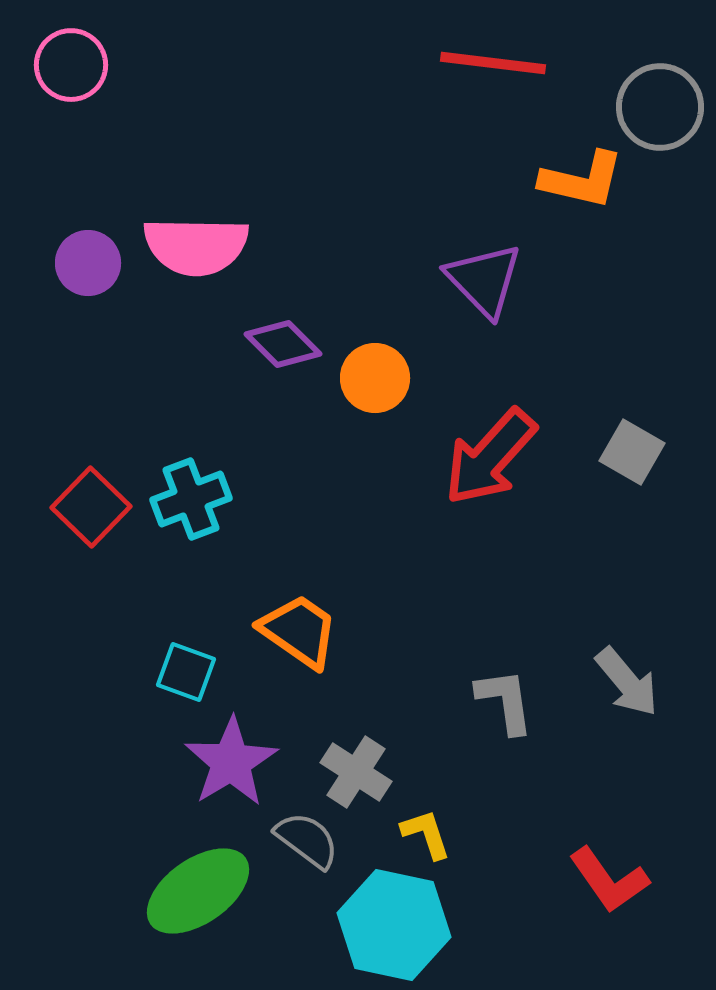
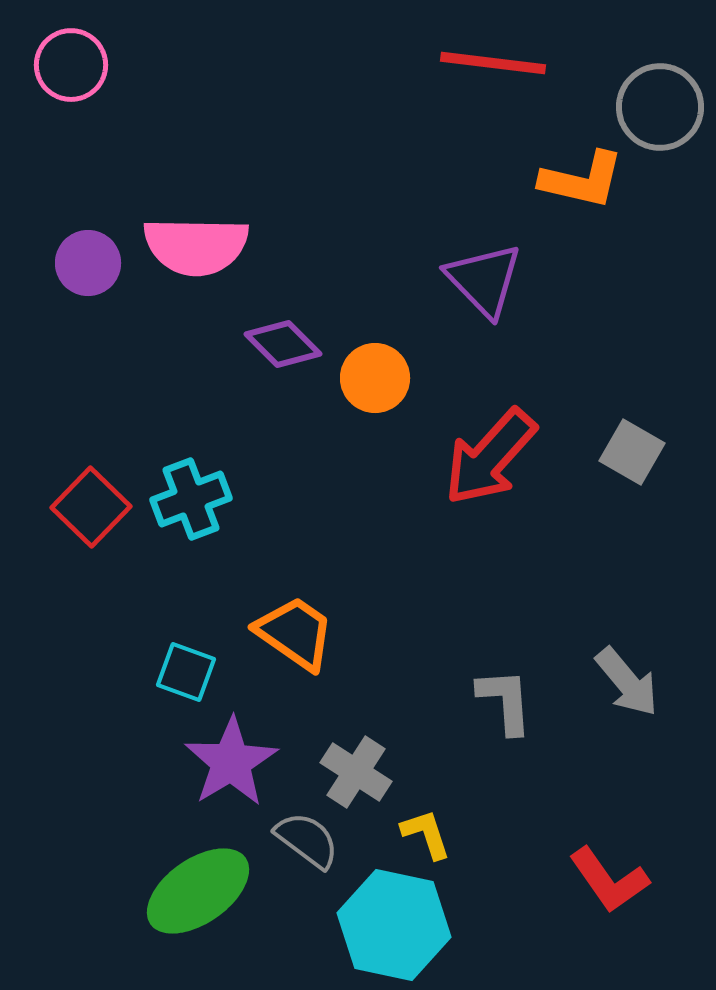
orange trapezoid: moved 4 px left, 2 px down
gray L-shape: rotated 4 degrees clockwise
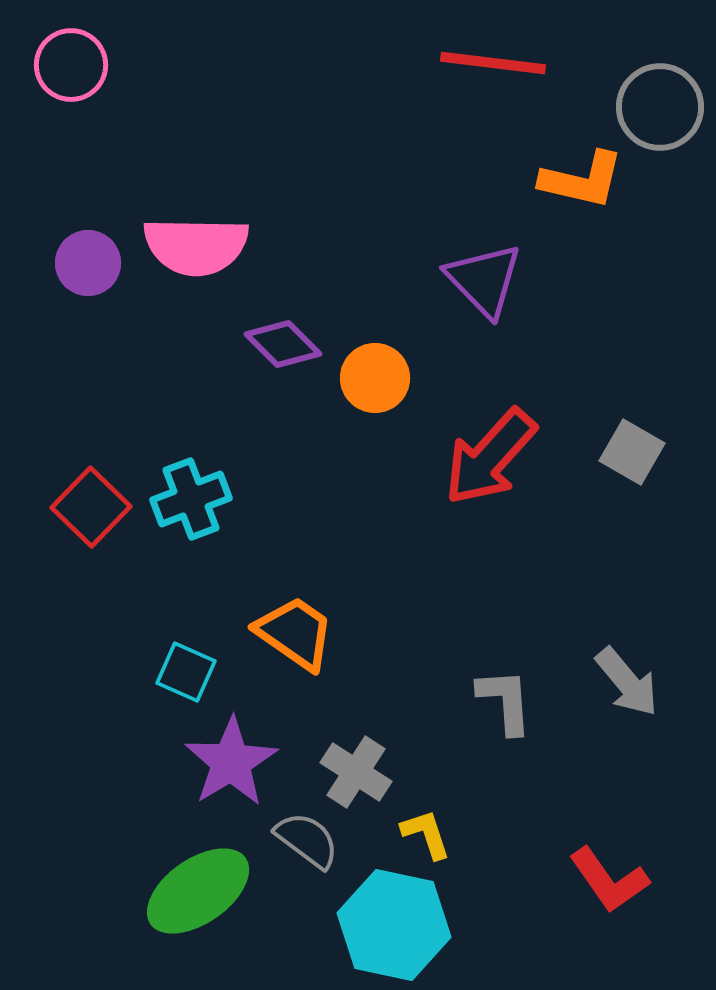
cyan square: rotated 4 degrees clockwise
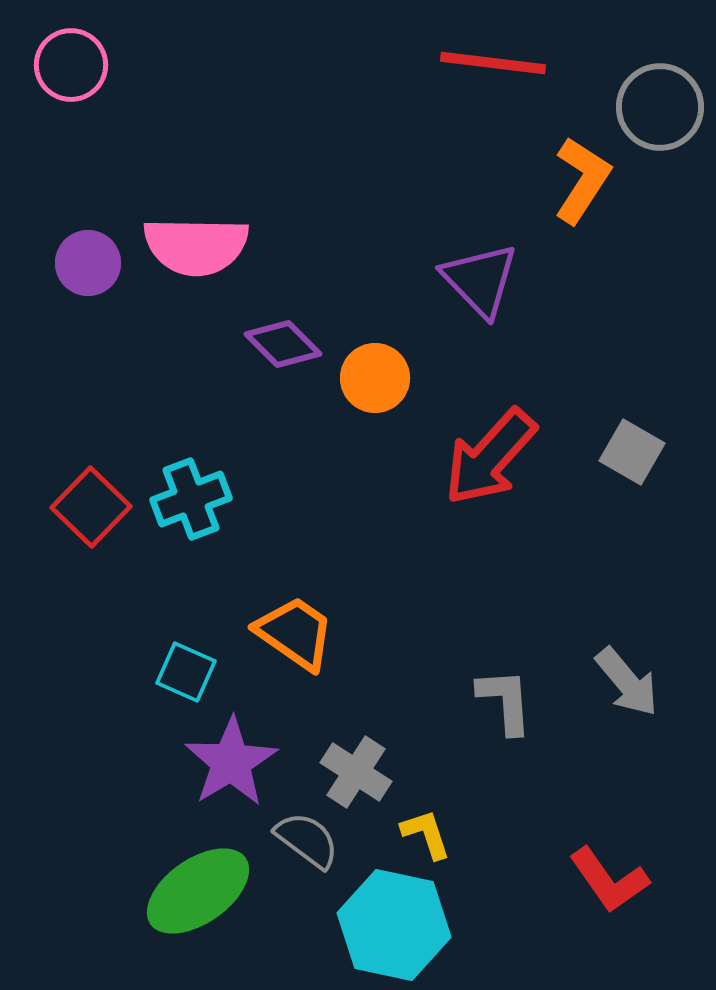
orange L-shape: rotated 70 degrees counterclockwise
purple triangle: moved 4 px left
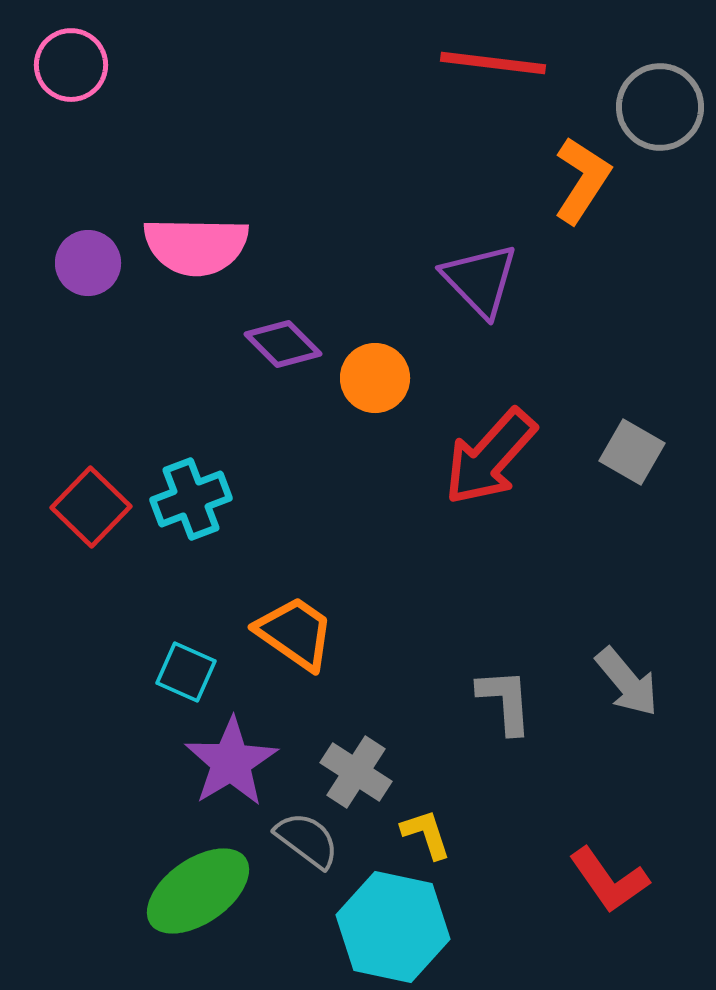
cyan hexagon: moved 1 px left, 2 px down
